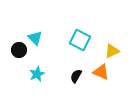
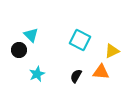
cyan triangle: moved 4 px left, 3 px up
orange triangle: rotated 18 degrees counterclockwise
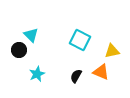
yellow triangle: rotated 14 degrees clockwise
orange triangle: rotated 18 degrees clockwise
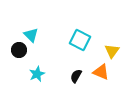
yellow triangle: rotated 42 degrees counterclockwise
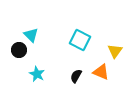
yellow triangle: moved 3 px right
cyan star: rotated 21 degrees counterclockwise
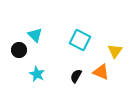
cyan triangle: moved 4 px right
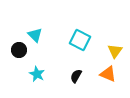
orange triangle: moved 7 px right, 2 px down
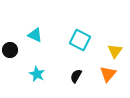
cyan triangle: rotated 21 degrees counterclockwise
black circle: moved 9 px left
orange triangle: rotated 48 degrees clockwise
